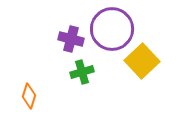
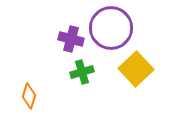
purple circle: moved 1 px left, 1 px up
yellow square: moved 6 px left, 8 px down
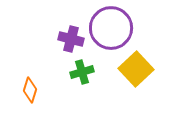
orange diamond: moved 1 px right, 6 px up
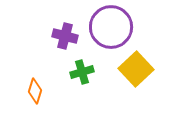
purple circle: moved 1 px up
purple cross: moved 6 px left, 3 px up
orange diamond: moved 5 px right, 1 px down
